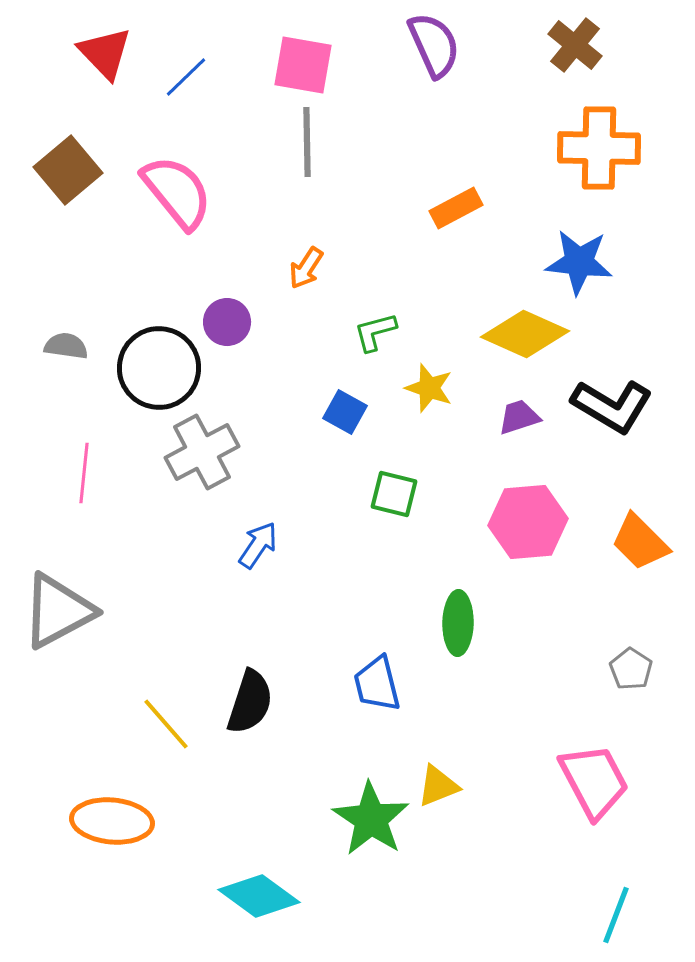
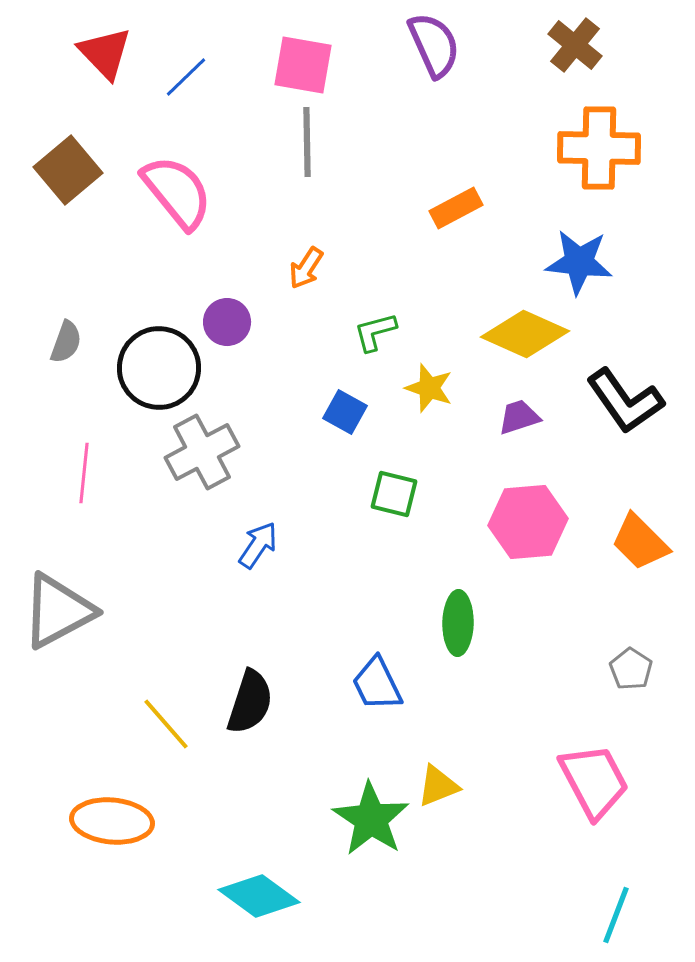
gray semicircle: moved 4 px up; rotated 102 degrees clockwise
black L-shape: moved 13 px right, 5 px up; rotated 24 degrees clockwise
blue trapezoid: rotated 12 degrees counterclockwise
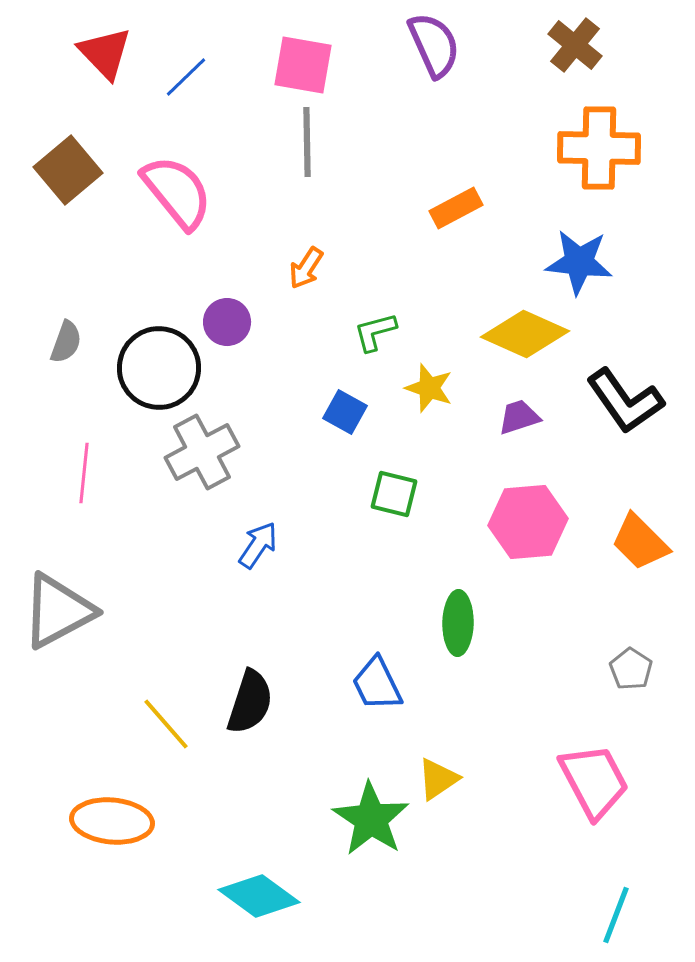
yellow triangle: moved 7 px up; rotated 12 degrees counterclockwise
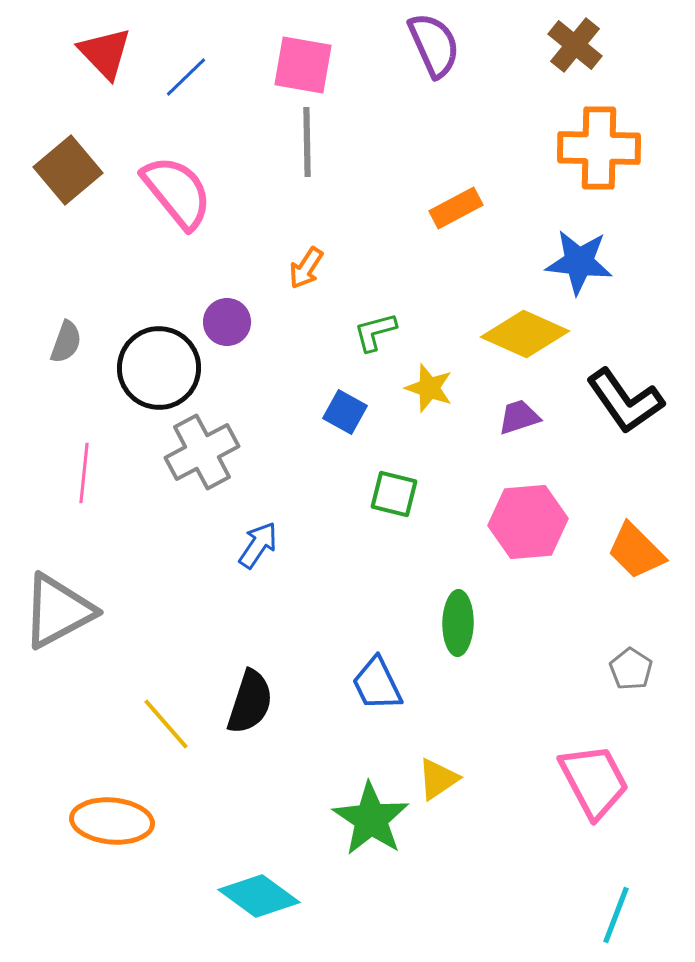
orange trapezoid: moved 4 px left, 9 px down
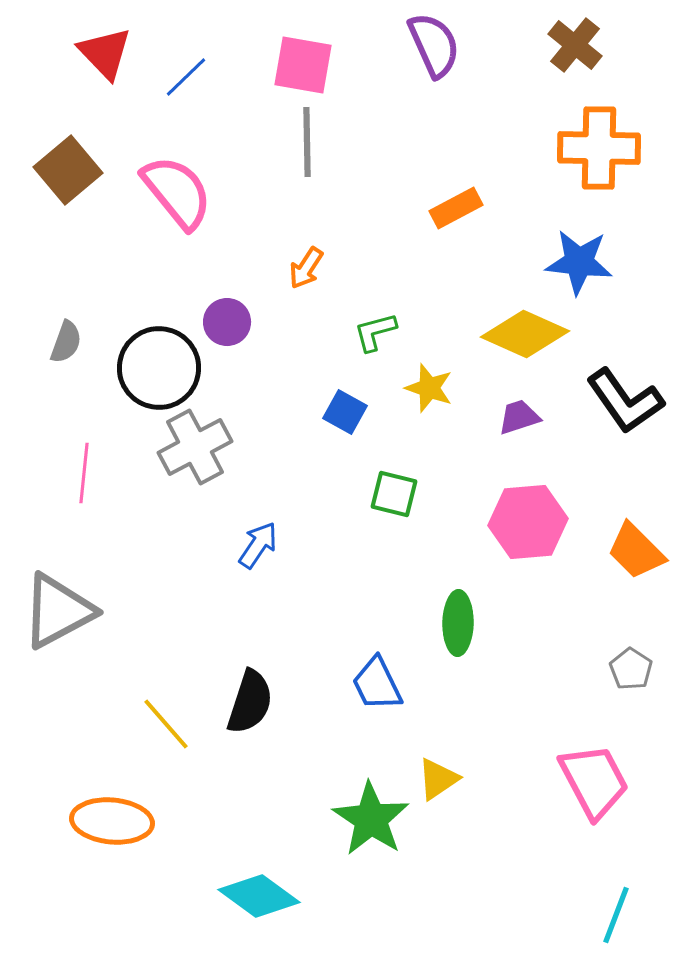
gray cross: moved 7 px left, 5 px up
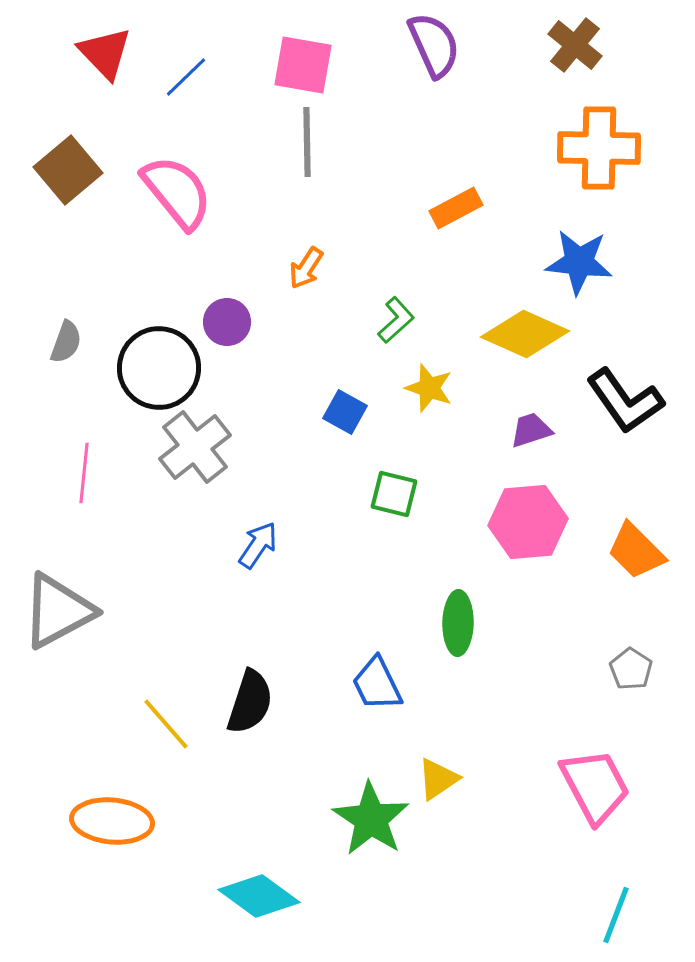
green L-shape: moved 21 px right, 12 px up; rotated 153 degrees clockwise
purple trapezoid: moved 12 px right, 13 px down
gray cross: rotated 10 degrees counterclockwise
pink trapezoid: moved 1 px right, 5 px down
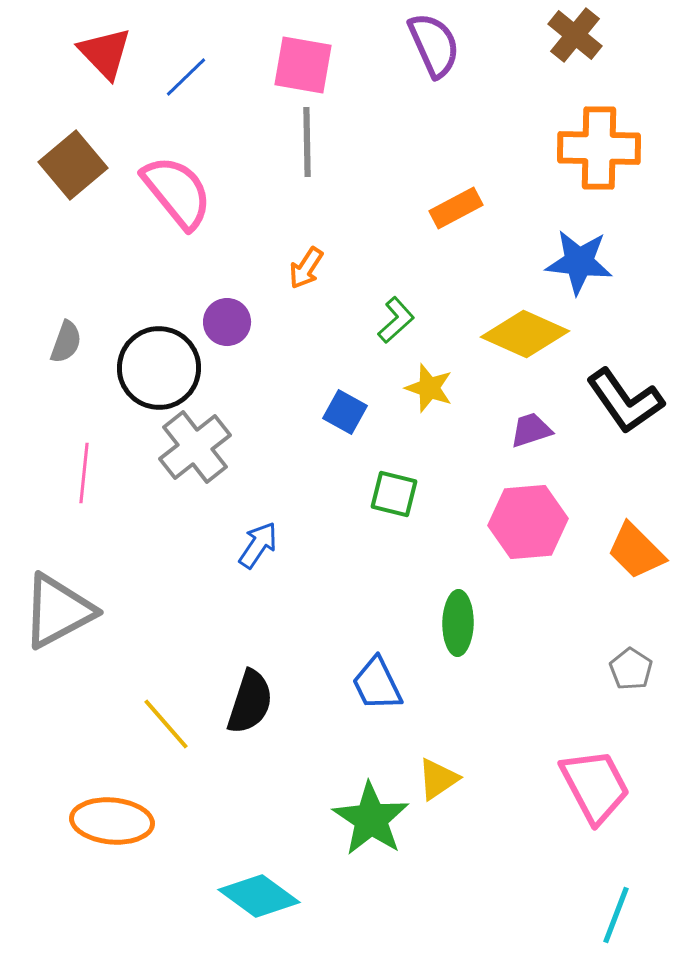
brown cross: moved 10 px up
brown square: moved 5 px right, 5 px up
